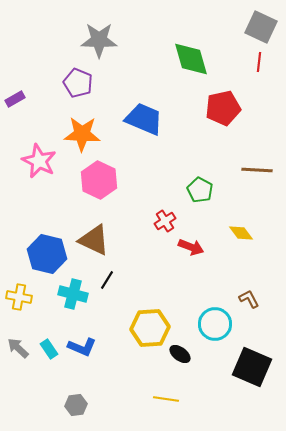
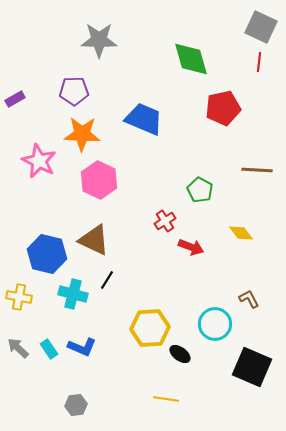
purple pentagon: moved 4 px left, 8 px down; rotated 24 degrees counterclockwise
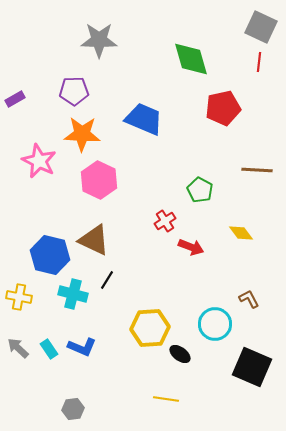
blue hexagon: moved 3 px right, 1 px down
gray hexagon: moved 3 px left, 4 px down
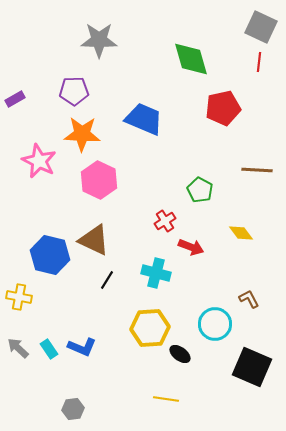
cyan cross: moved 83 px right, 21 px up
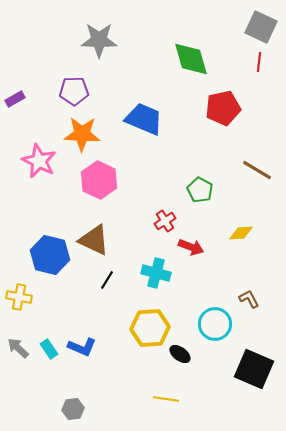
brown line: rotated 28 degrees clockwise
yellow diamond: rotated 55 degrees counterclockwise
black square: moved 2 px right, 2 px down
